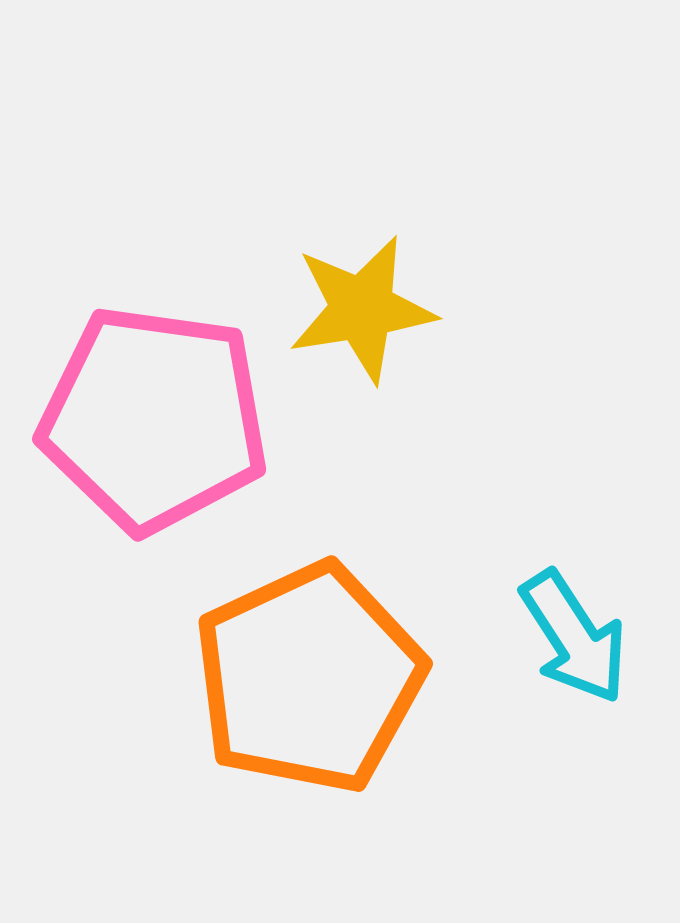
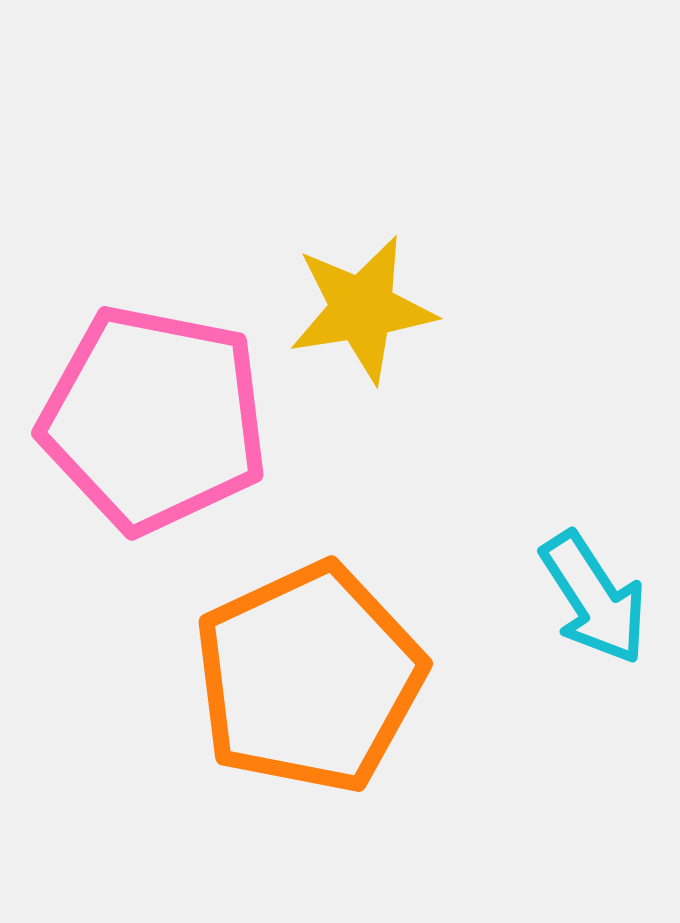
pink pentagon: rotated 3 degrees clockwise
cyan arrow: moved 20 px right, 39 px up
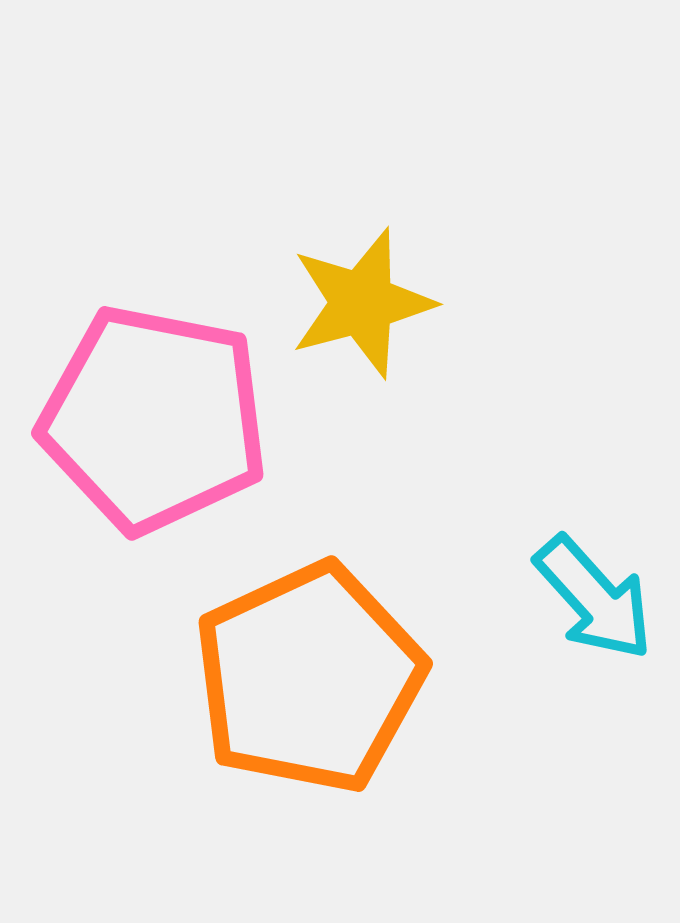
yellow star: moved 6 px up; rotated 6 degrees counterclockwise
cyan arrow: rotated 9 degrees counterclockwise
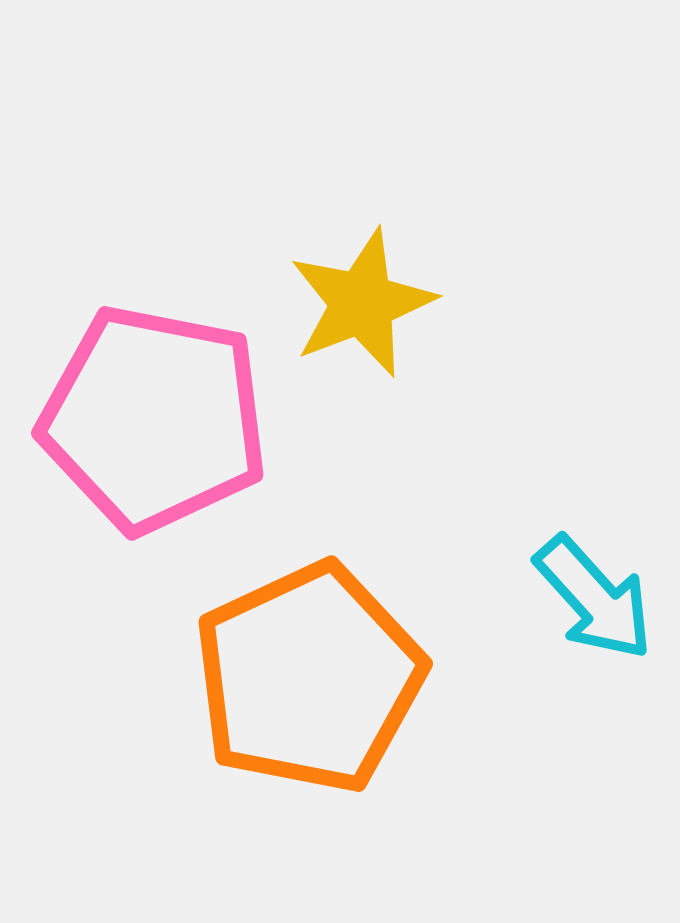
yellow star: rotated 6 degrees counterclockwise
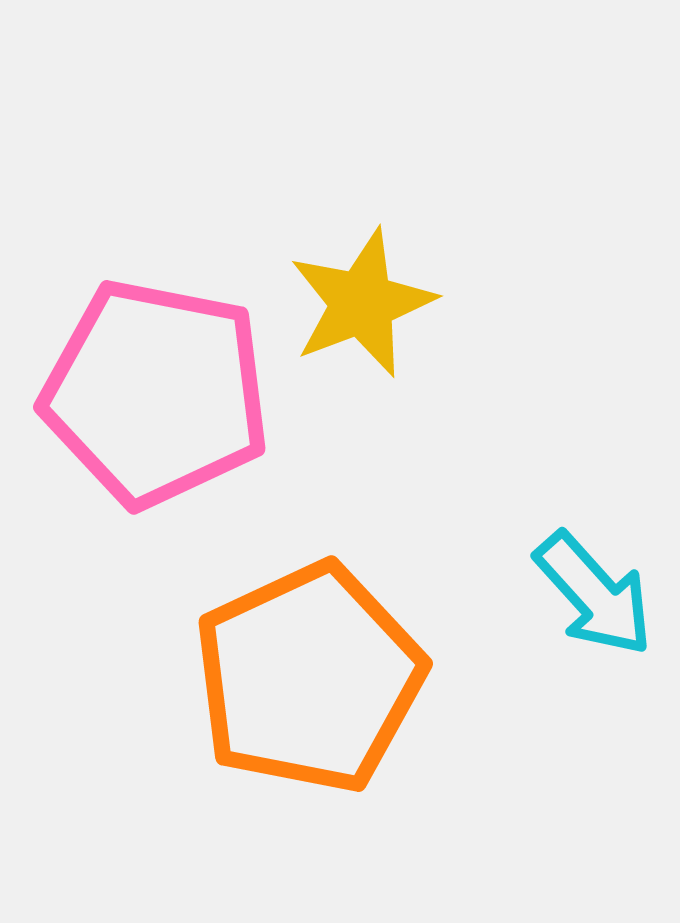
pink pentagon: moved 2 px right, 26 px up
cyan arrow: moved 4 px up
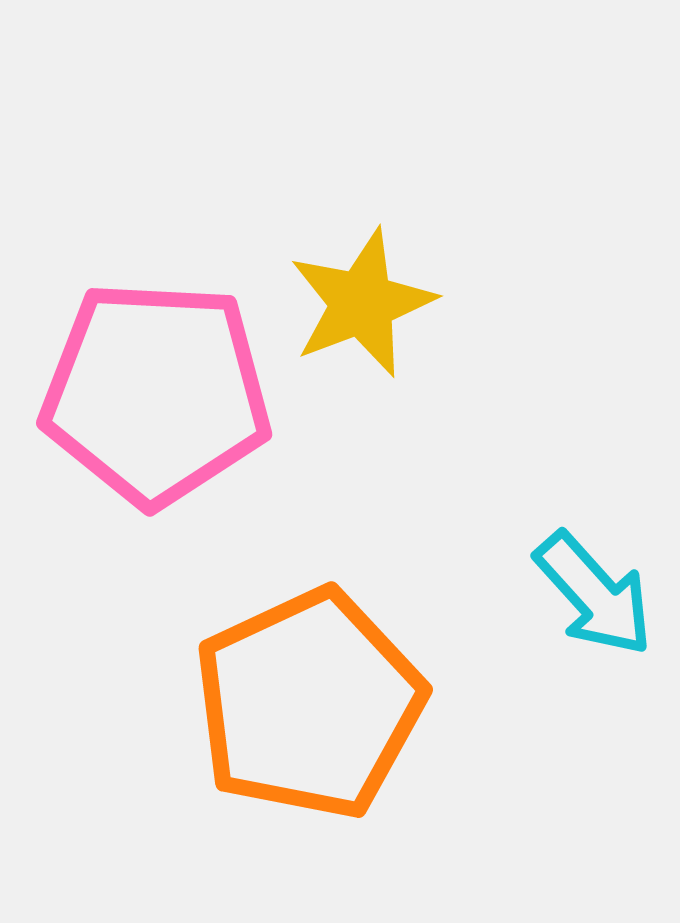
pink pentagon: rotated 8 degrees counterclockwise
orange pentagon: moved 26 px down
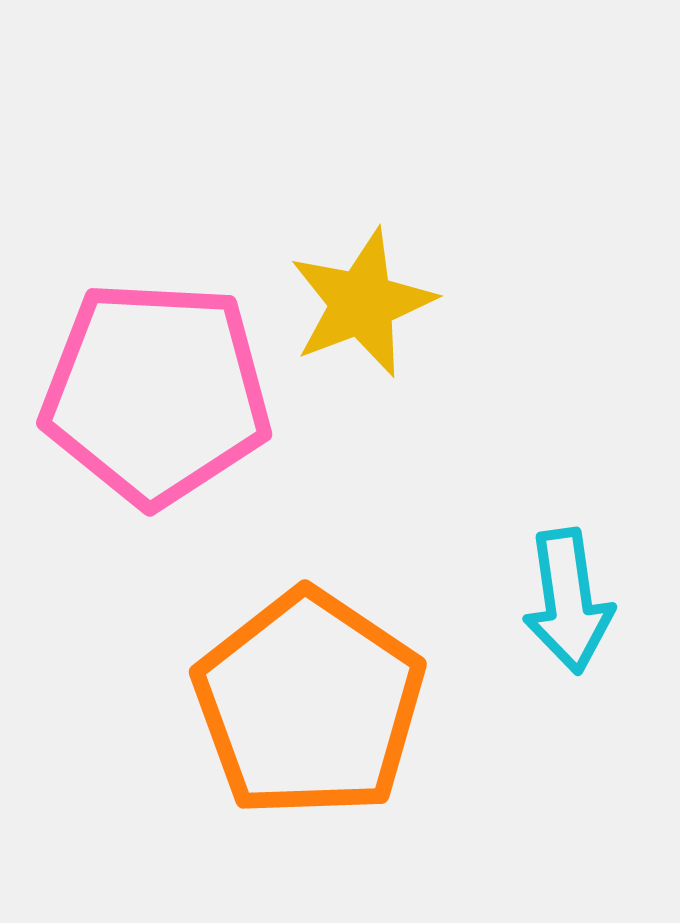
cyan arrow: moved 26 px left, 7 px down; rotated 34 degrees clockwise
orange pentagon: rotated 13 degrees counterclockwise
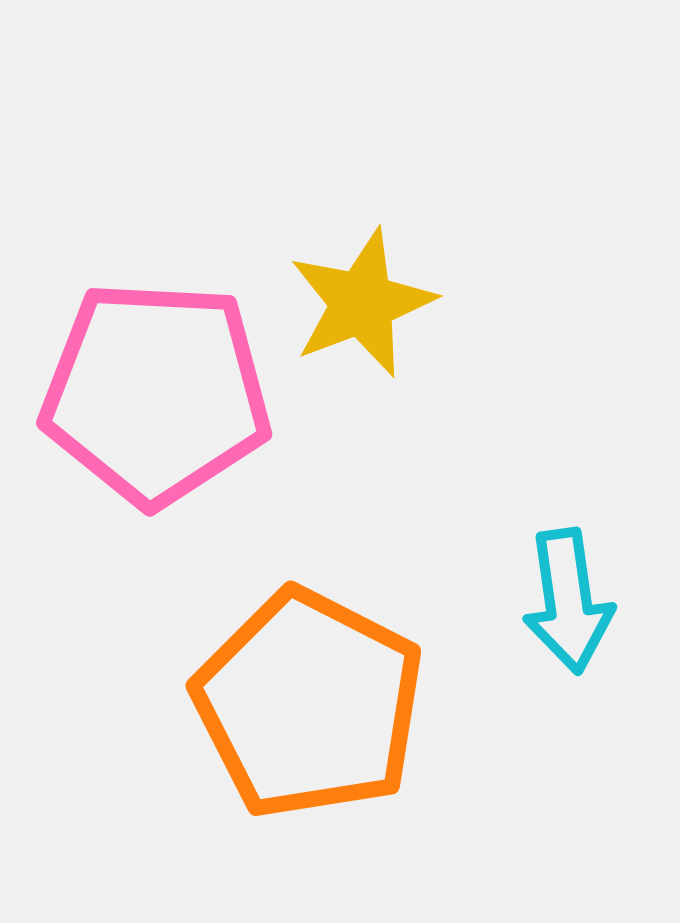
orange pentagon: rotated 7 degrees counterclockwise
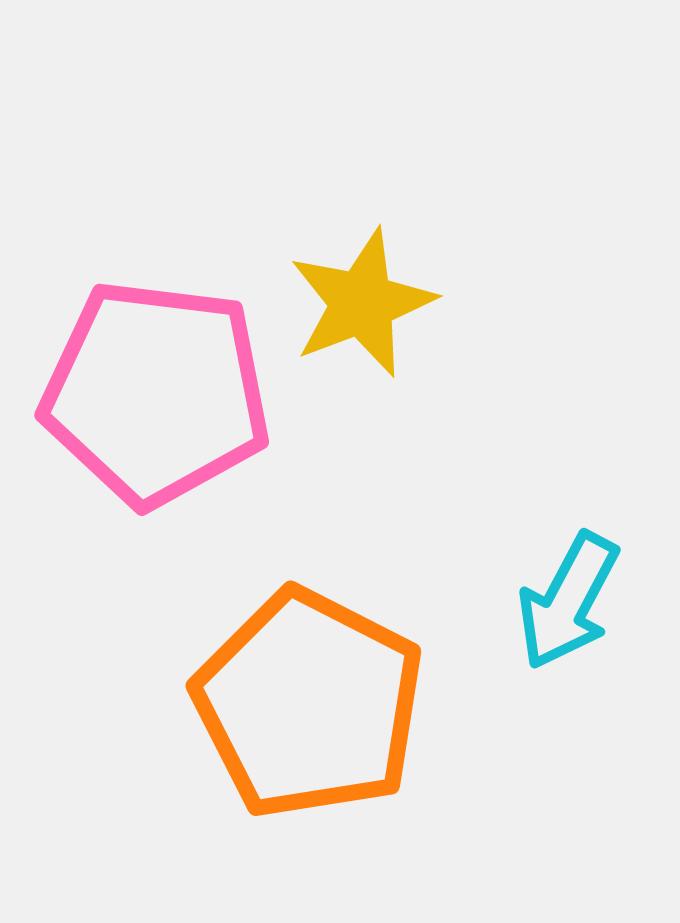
pink pentagon: rotated 4 degrees clockwise
cyan arrow: rotated 36 degrees clockwise
